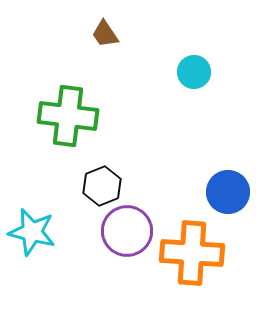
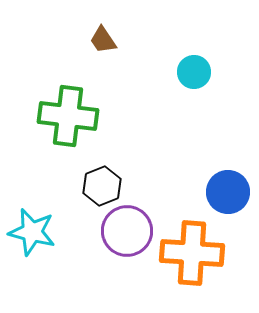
brown trapezoid: moved 2 px left, 6 px down
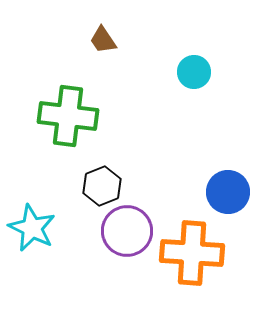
cyan star: moved 4 px up; rotated 12 degrees clockwise
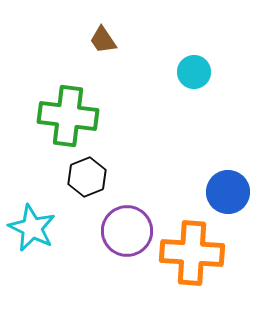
black hexagon: moved 15 px left, 9 px up
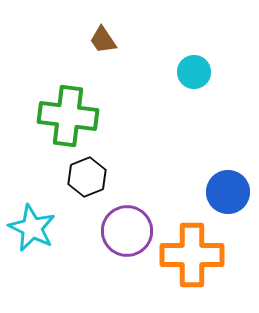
orange cross: moved 2 px down; rotated 4 degrees counterclockwise
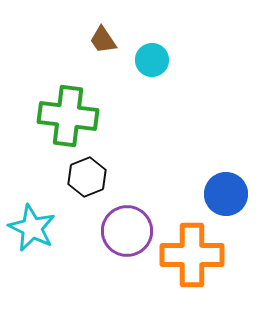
cyan circle: moved 42 px left, 12 px up
blue circle: moved 2 px left, 2 px down
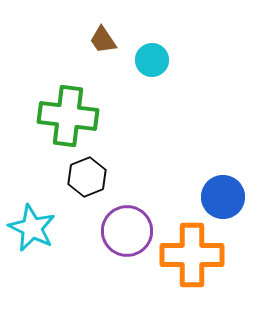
blue circle: moved 3 px left, 3 px down
